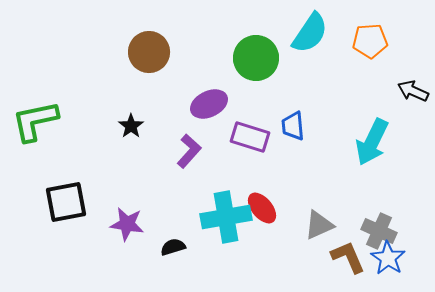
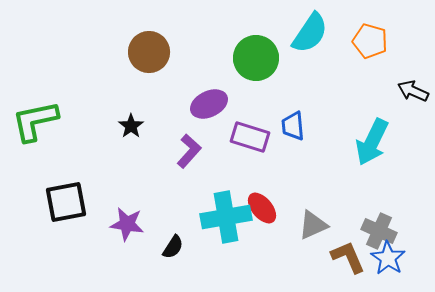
orange pentagon: rotated 20 degrees clockwise
gray triangle: moved 6 px left
black semicircle: rotated 140 degrees clockwise
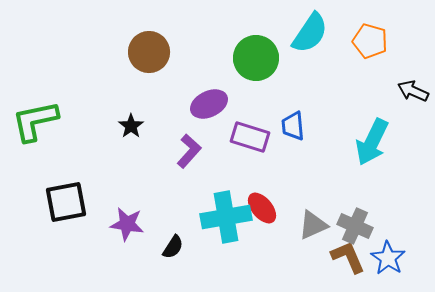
gray cross: moved 24 px left, 5 px up
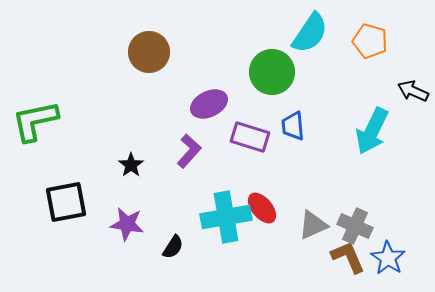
green circle: moved 16 px right, 14 px down
black star: moved 39 px down
cyan arrow: moved 11 px up
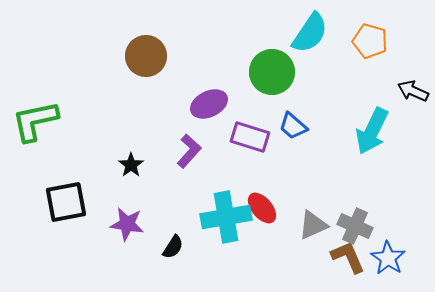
brown circle: moved 3 px left, 4 px down
blue trapezoid: rotated 44 degrees counterclockwise
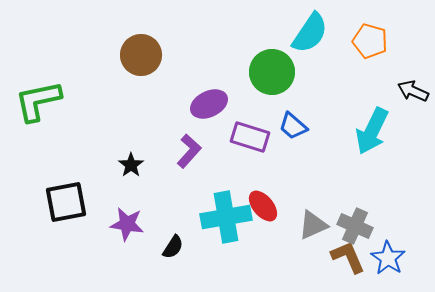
brown circle: moved 5 px left, 1 px up
green L-shape: moved 3 px right, 20 px up
red ellipse: moved 1 px right, 2 px up
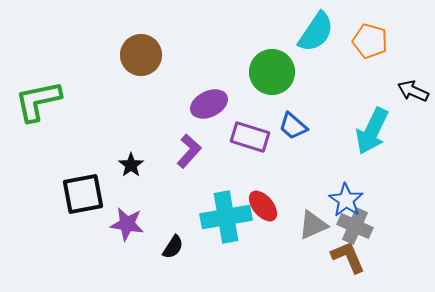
cyan semicircle: moved 6 px right, 1 px up
black square: moved 17 px right, 8 px up
blue star: moved 42 px left, 58 px up
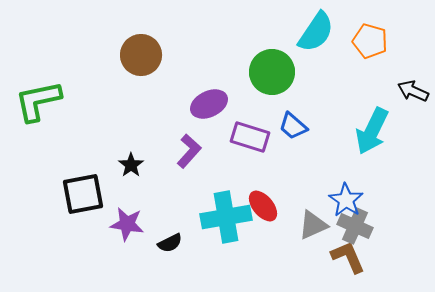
black semicircle: moved 3 px left, 4 px up; rotated 30 degrees clockwise
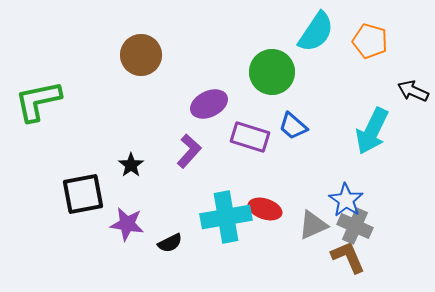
red ellipse: moved 2 px right, 3 px down; rotated 32 degrees counterclockwise
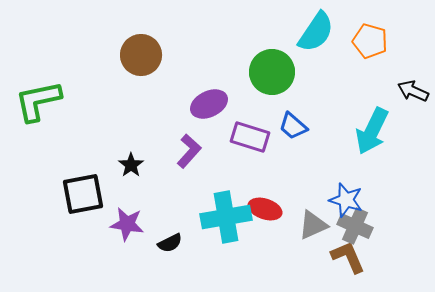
blue star: rotated 16 degrees counterclockwise
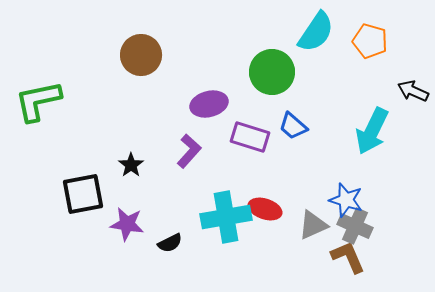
purple ellipse: rotated 12 degrees clockwise
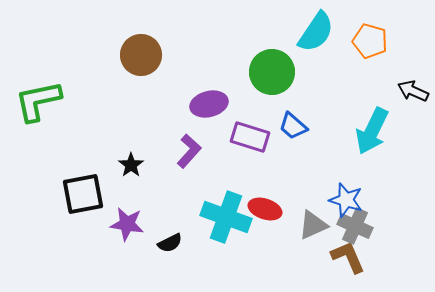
cyan cross: rotated 30 degrees clockwise
